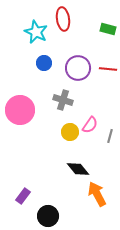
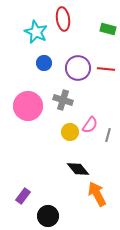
red line: moved 2 px left
pink circle: moved 8 px right, 4 px up
gray line: moved 2 px left, 1 px up
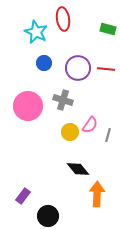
orange arrow: rotated 30 degrees clockwise
